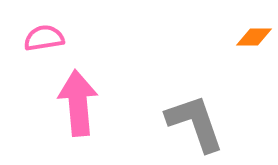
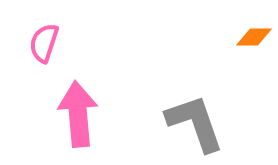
pink semicircle: moved 5 px down; rotated 63 degrees counterclockwise
pink arrow: moved 11 px down
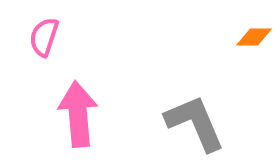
pink semicircle: moved 6 px up
gray L-shape: rotated 4 degrees counterclockwise
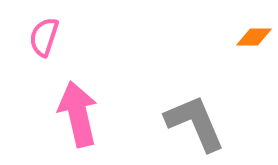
pink arrow: rotated 8 degrees counterclockwise
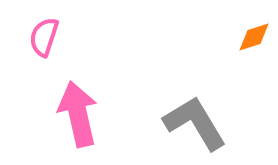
orange diamond: rotated 18 degrees counterclockwise
gray L-shape: rotated 8 degrees counterclockwise
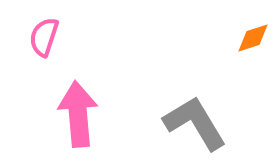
orange diamond: moved 1 px left, 1 px down
pink arrow: rotated 8 degrees clockwise
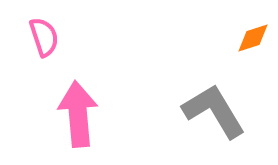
pink semicircle: rotated 144 degrees clockwise
gray L-shape: moved 19 px right, 12 px up
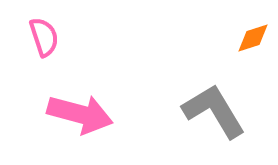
pink arrow: moved 2 px right; rotated 110 degrees clockwise
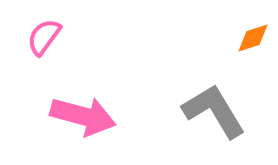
pink semicircle: rotated 126 degrees counterclockwise
pink arrow: moved 3 px right, 2 px down
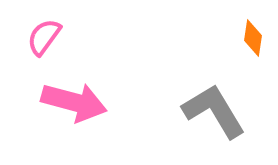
orange diamond: rotated 63 degrees counterclockwise
pink arrow: moved 9 px left, 14 px up
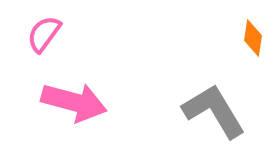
pink semicircle: moved 3 px up
